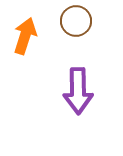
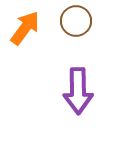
orange arrow: moved 8 px up; rotated 18 degrees clockwise
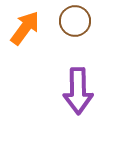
brown circle: moved 1 px left
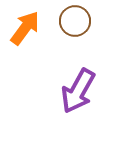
purple arrow: rotated 30 degrees clockwise
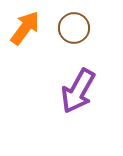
brown circle: moved 1 px left, 7 px down
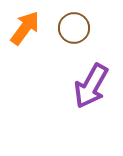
purple arrow: moved 13 px right, 5 px up
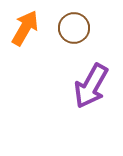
orange arrow: rotated 6 degrees counterclockwise
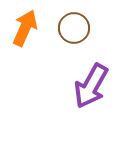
orange arrow: rotated 6 degrees counterclockwise
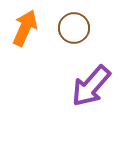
purple arrow: rotated 12 degrees clockwise
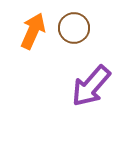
orange arrow: moved 8 px right, 3 px down
